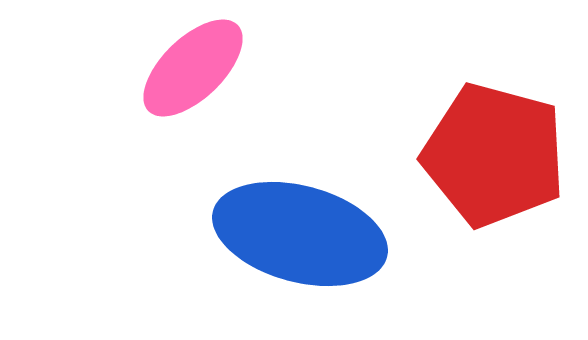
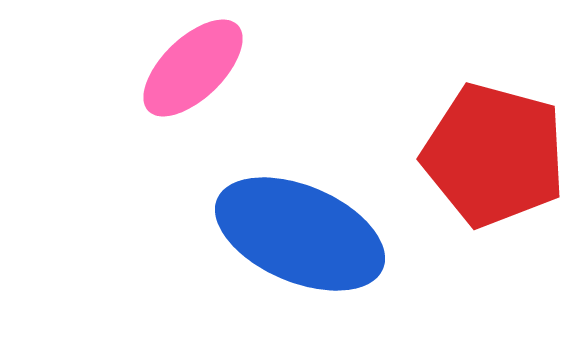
blue ellipse: rotated 8 degrees clockwise
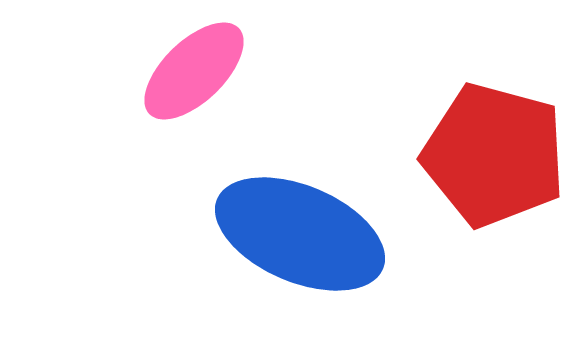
pink ellipse: moved 1 px right, 3 px down
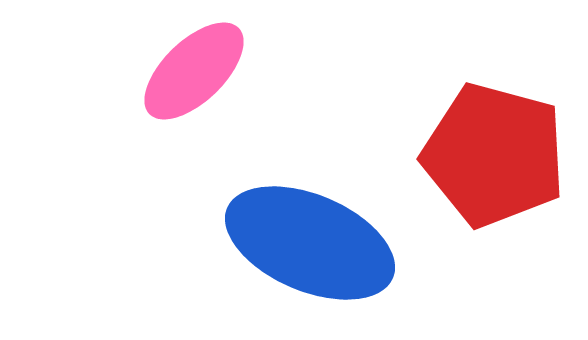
blue ellipse: moved 10 px right, 9 px down
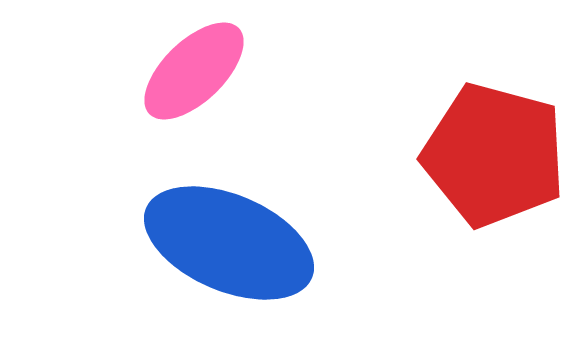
blue ellipse: moved 81 px left
